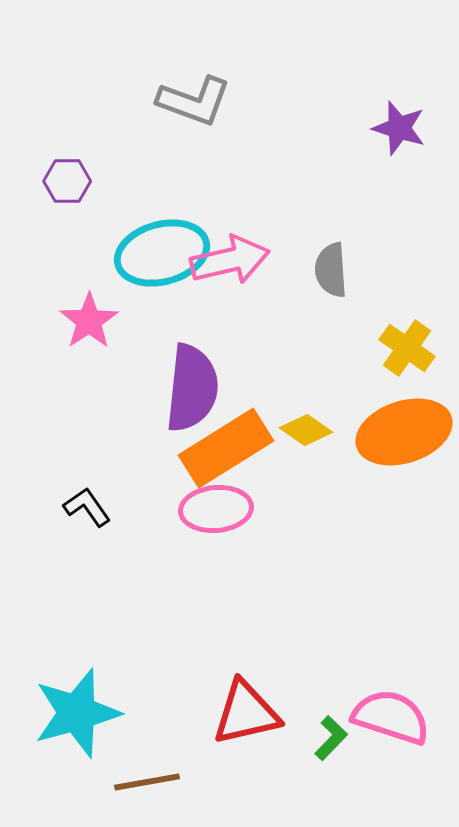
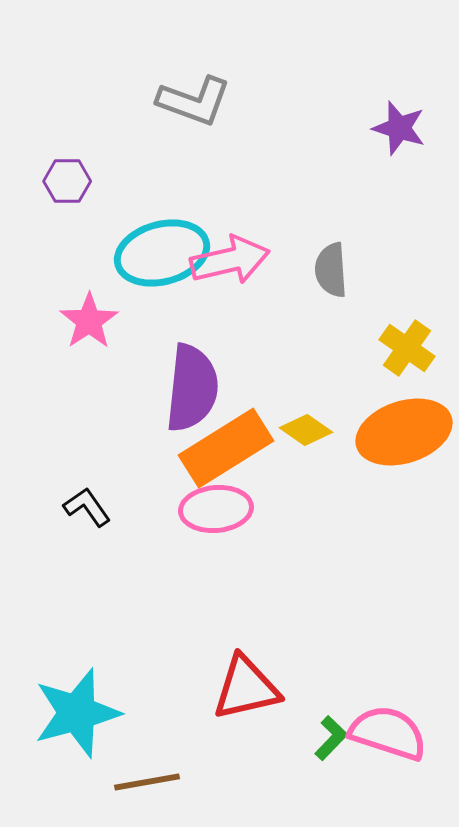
red triangle: moved 25 px up
pink semicircle: moved 3 px left, 16 px down
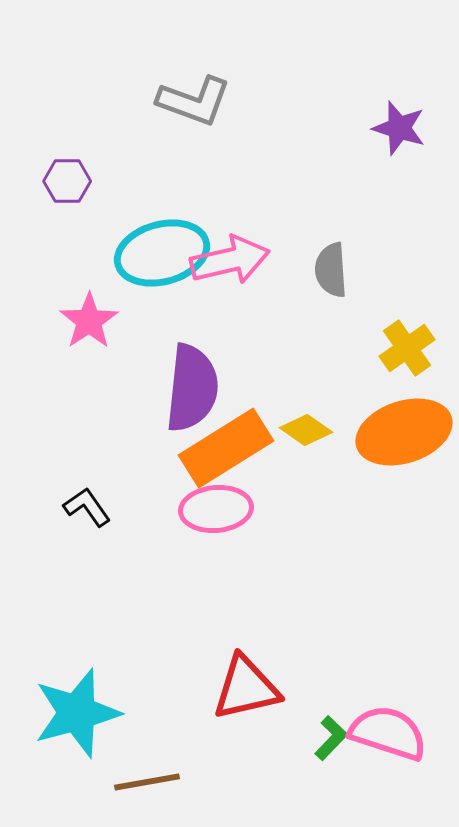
yellow cross: rotated 20 degrees clockwise
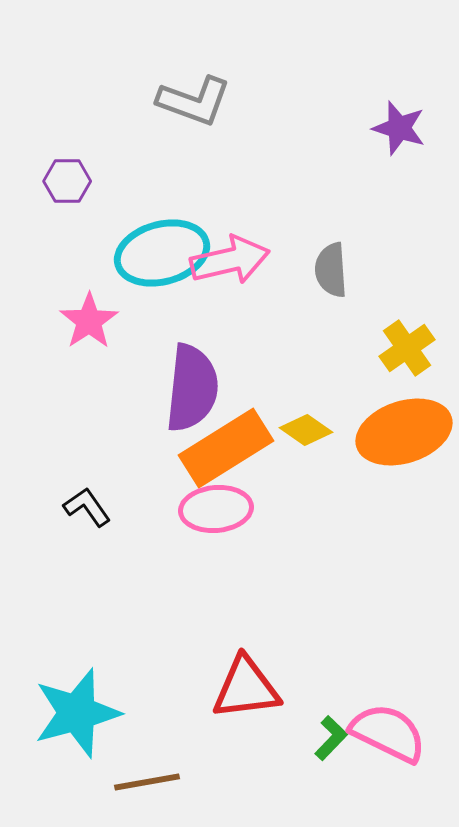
red triangle: rotated 6 degrees clockwise
pink semicircle: rotated 8 degrees clockwise
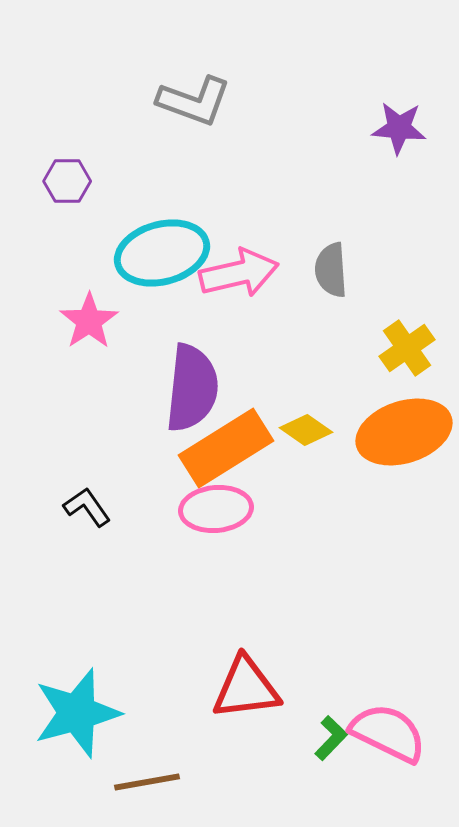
purple star: rotated 12 degrees counterclockwise
pink arrow: moved 9 px right, 13 px down
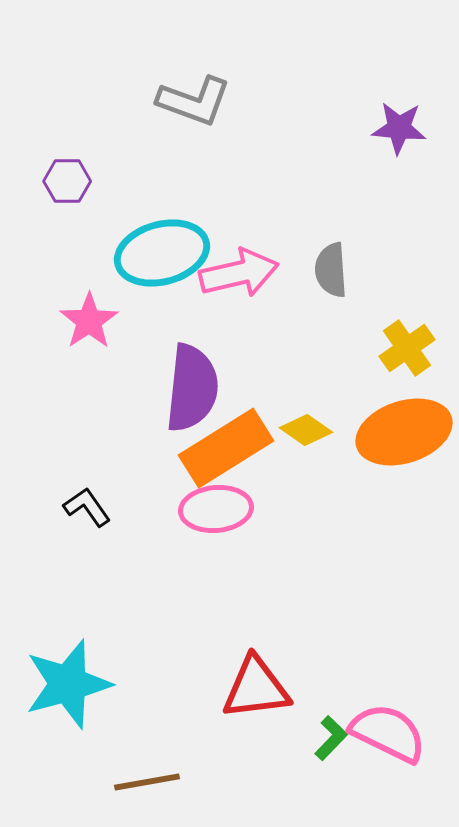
red triangle: moved 10 px right
cyan star: moved 9 px left, 29 px up
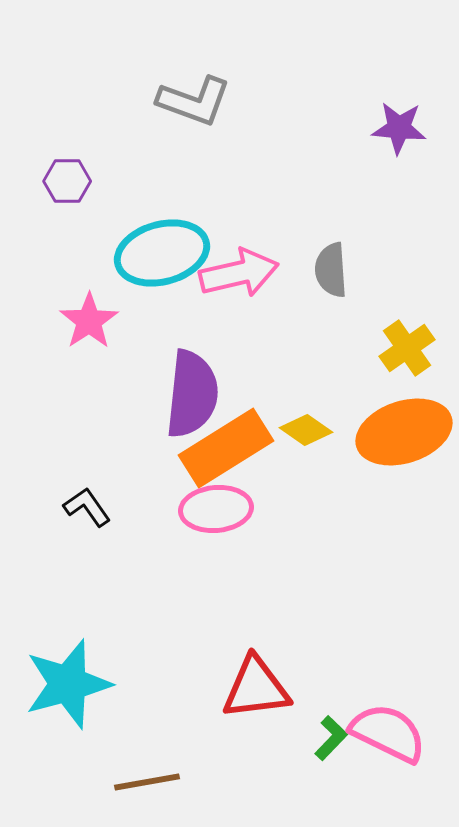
purple semicircle: moved 6 px down
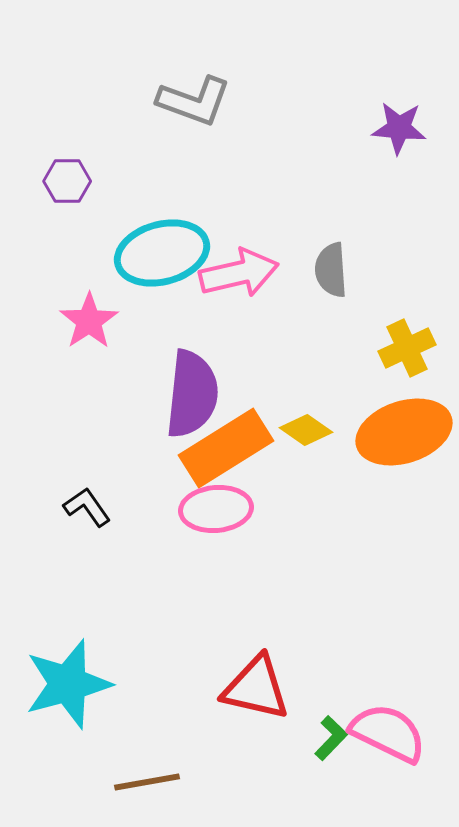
yellow cross: rotated 10 degrees clockwise
red triangle: rotated 20 degrees clockwise
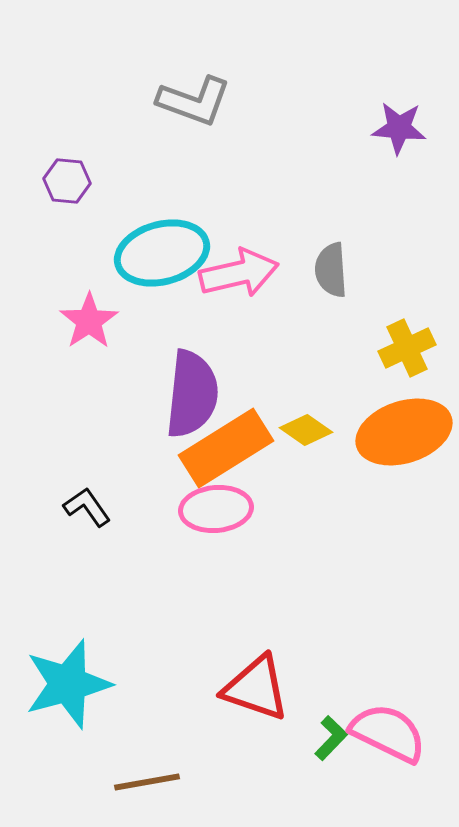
purple hexagon: rotated 6 degrees clockwise
red triangle: rotated 6 degrees clockwise
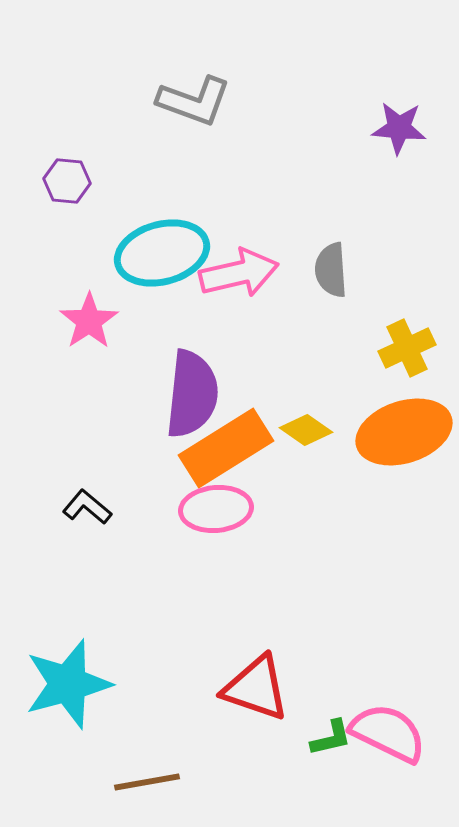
black L-shape: rotated 15 degrees counterclockwise
green L-shape: rotated 33 degrees clockwise
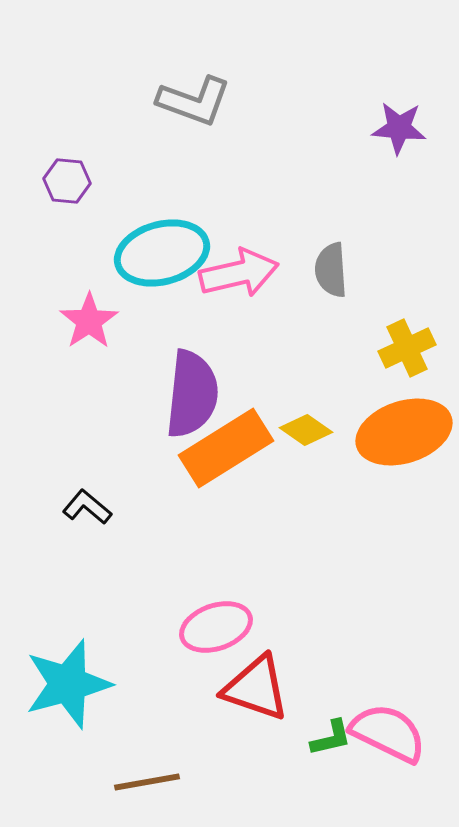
pink ellipse: moved 118 px down; rotated 14 degrees counterclockwise
